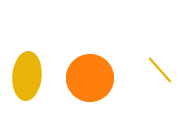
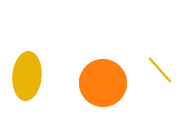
orange circle: moved 13 px right, 5 px down
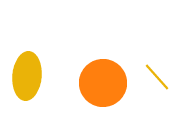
yellow line: moved 3 px left, 7 px down
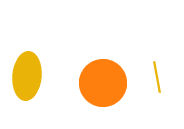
yellow line: rotated 32 degrees clockwise
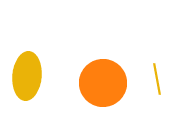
yellow line: moved 2 px down
